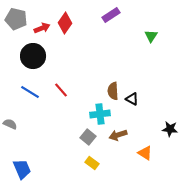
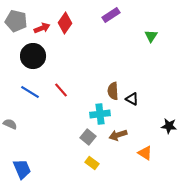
gray pentagon: moved 2 px down
black star: moved 1 px left, 3 px up
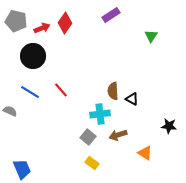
gray semicircle: moved 13 px up
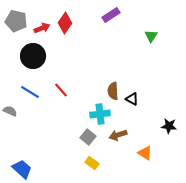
blue trapezoid: rotated 25 degrees counterclockwise
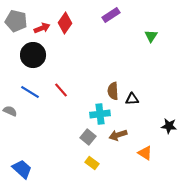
black circle: moved 1 px up
black triangle: rotated 32 degrees counterclockwise
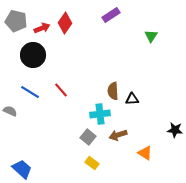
black star: moved 6 px right, 4 px down
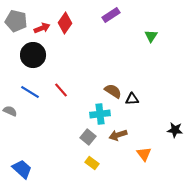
brown semicircle: rotated 126 degrees clockwise
orange triangle: moved 1 px left, 1 px down; rotated 21 degrees clockwise
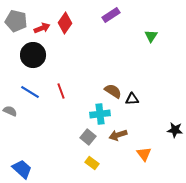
red line: moved 1 px down; rotated 21 degrees clockwise
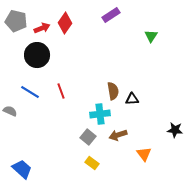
black circle: moved 4 px right
brown semicircle: rotated 48 degrees clockwise
